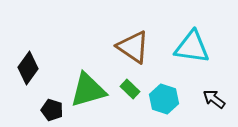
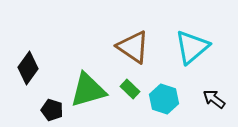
cyan triangle: rotated 48 degrees counterclockwise
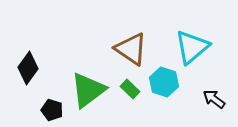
brown triangle: moved 2 px left, 2 px down
green triangle: rotated 21 degrees counterclockwise
cyan hexagon: moved 17 px up
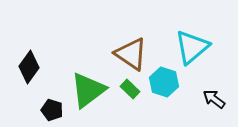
brown triangle: moved 5 px down
black diamond: moved 1 px right, 1 px up
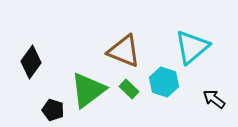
brown triangle: moved 7 px left, 3 px up; rotated 12 degrees counterclockwise
black diamond: moved 2 px right, 5 px up
green rectangle: moved 1 px left
black pentagon: moved 1 px right
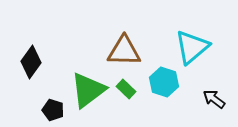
brown triangle: rotated 21 degrees counterclockwise
green rectangle: moved 3 px left
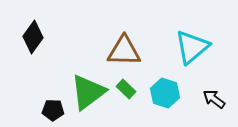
black diamond: moved 2 px right, 25 px up
cyan hexagon: moved 1 px right, 11 px down
green triangle: moved 2 px down
black pentagon: rotated 15 degrees counterclockwise
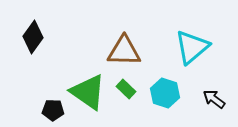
green triangle: rotated 48 degrees counterclockwise
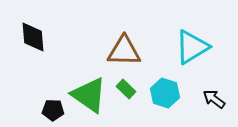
black diamond: rotated 40 degrees counterclockwise
cyan triangle: rotated 9 degrees clockwise
green triangle: moved 1 px right, 3 px down
